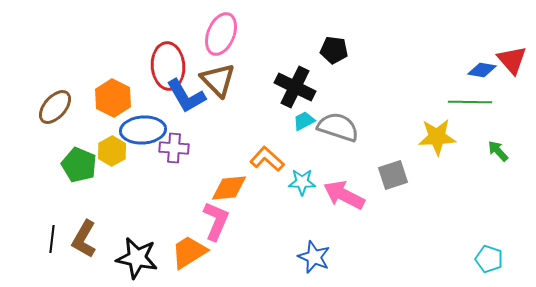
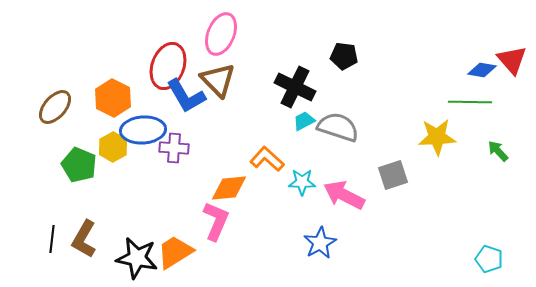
black pentagon: moved 10 px right, 6 px down
red ellipse: rotated 24 degrees clockwise
yellow hexagon: moved 1 px right, 4 px up
orange trapezoid: moved 14 px left
blue star: moved 6 px right, 14 px up; rotated 20 degrees clockwise
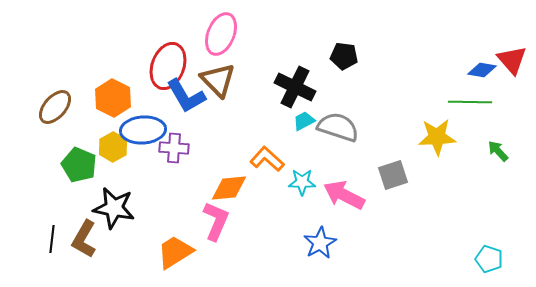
black star: moved 23 px left, 50 px up
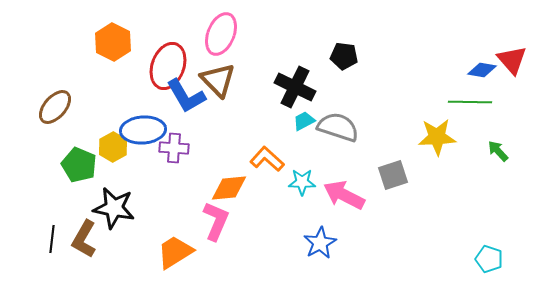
orange hexagon: moved 56 px up
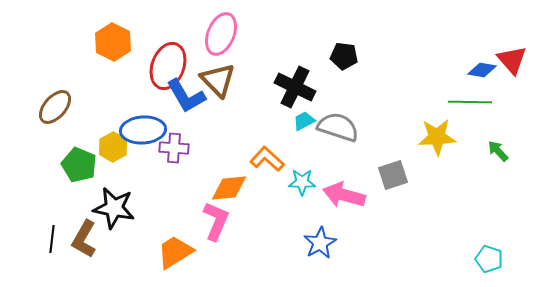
pink arrow: rotated 12 degrees counterclockwise
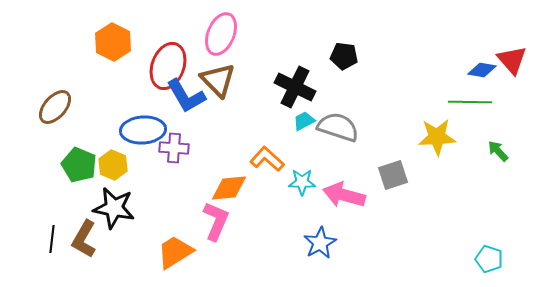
yellow hexagon: moved 18 px down; rotated 8 degrees counterclockwise
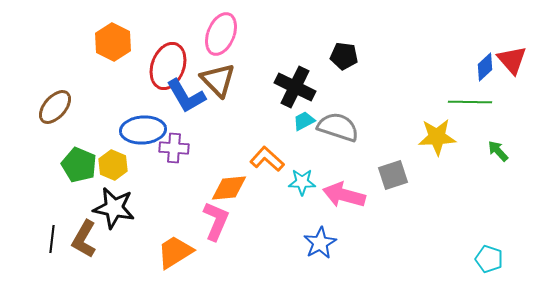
blue diamond: moved 3 px right, 3 px up; rotated 52 degrees counterclockwise
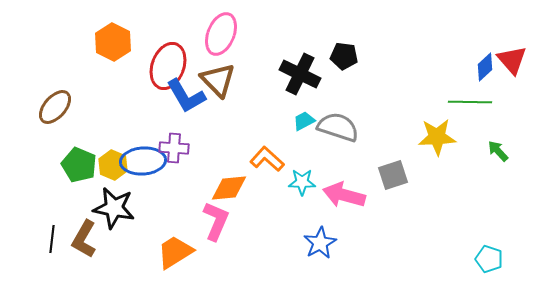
black cross: moved 5 px right, 13 px up
blue ellipse: moved 31 px down
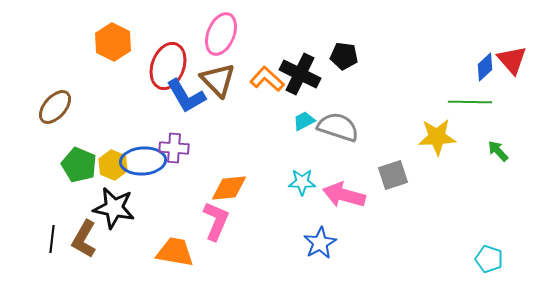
orange L-shape: moved 80 px up
orange trapezoid: rotated 42 degrees clockwise
